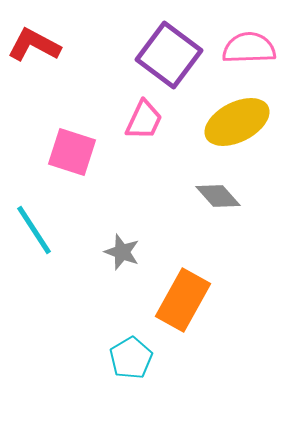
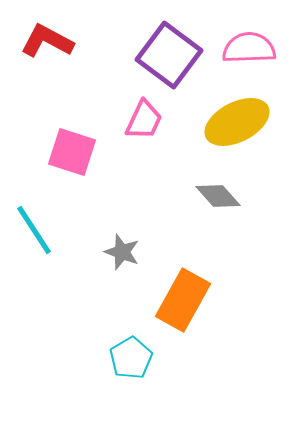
red L-shape: moved 13 px right, 4 px up
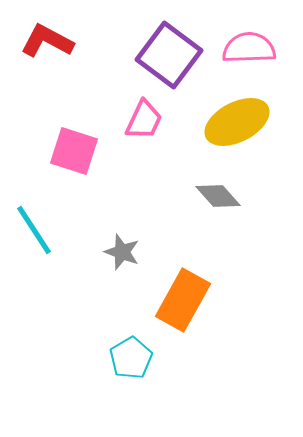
pink square: moved 2 px right, 1 px up
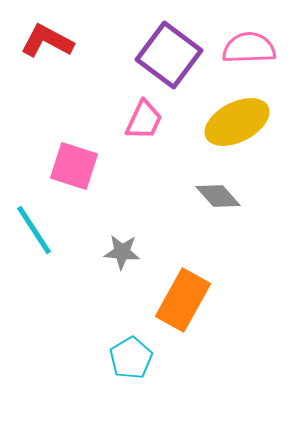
pink square: moved 15 px down
gray star: rotated 15 degrees counterclockwise
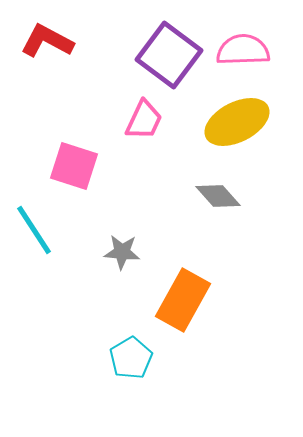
pink semicircle: moved 6 px left, 2 px down
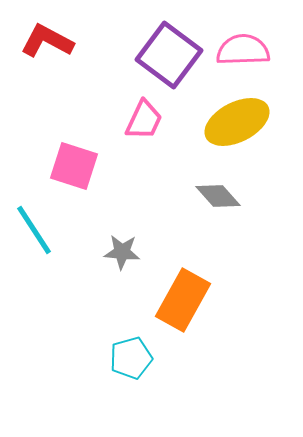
cyan pentagon: rotated 15 degrees clockwise
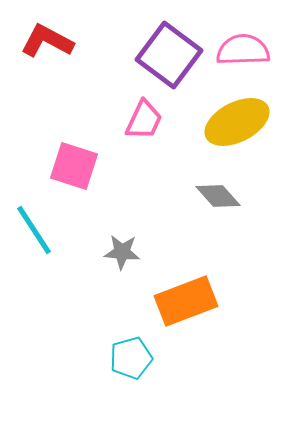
orange rectangle: moved 3 px right, 1 px down; rotated 40 degrees clockwise
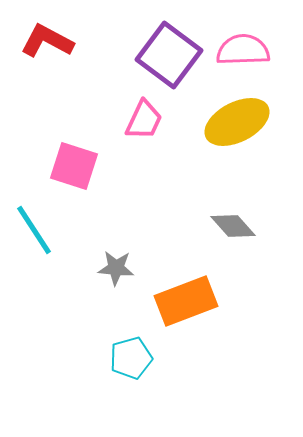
gray diamond: moved 15 px right, 30 px down
gray star: moved 6 px left, 16 px down
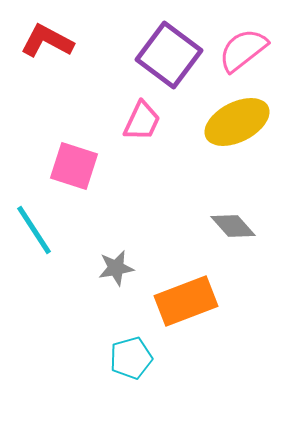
pink semicircle: rotated 36 degrees counterclockwise
pink trapezoid: moved 2 px left, 1 px down
gray star: rotated 15 degrees counterclockwise
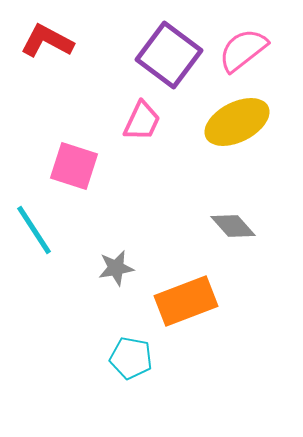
cyan pentagon: rotated 27 degrees clockwise
